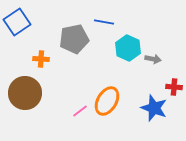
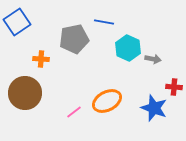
orange ellipse: rotated 32 degrees clockwise
pink line: moved 6 px left, 1 px down
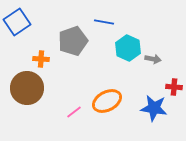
gray pentagon: moved 1 px left, 2 px down; rotated 8 degrees counterclockwise
brown circle: moved 2 px right, 5 px up
blue star: rotated 12 degrees counterclockwise
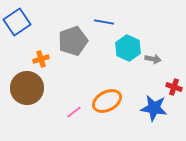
orange cross: rotated 21 degrees counterclockwise
red cross: rotated 14 degrees clockwise
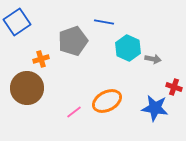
blue star: moved 1 px right
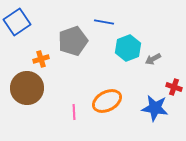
cyan hexagon: rotated 15 degrees clockwise
gray arrow: rotated 140 degrees clockwise
pink line: rotated 56 degrees counterclockwise
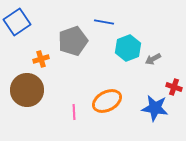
brown circle: moved 2 px down
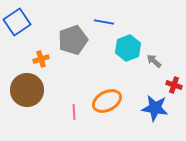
gray pentagon: moved 1 px up
gray arrow: moved 1 px right, 2 px down; rotated 70 degrees clockwise
red cross: moved 2 px up
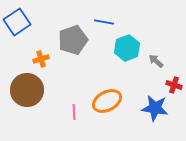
cyan hexagon: moved 1 px left
gray arrow: moved 2 px right
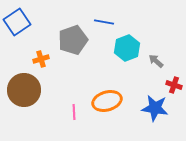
brown circle: moved 3 px left
orange ellipse: rotated 12 degrees clockwise
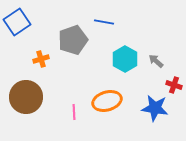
cyan hexagon: moved 2 px left, 11 px down; rotated 10 degrees counterclockwise
brown circle: moved 2 px right, 7 px down
